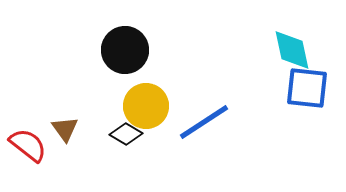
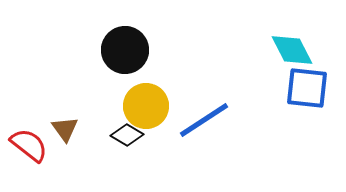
cyan diamond: rotated 15 degrees counterclockwise
blue line: moved 2 px up
black diamond: moved 1 px right, 1 px down
red semicircle: moved 1 px right
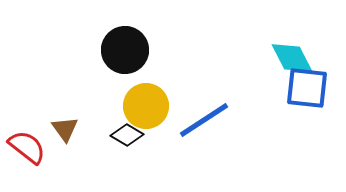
cyan diamond: moved 8 px down
red semicircle: moved 2 px left, 2 px down
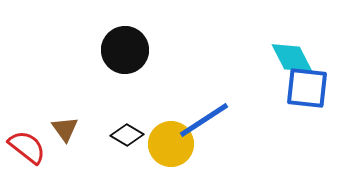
yellow circle: moved 25 px right, 38 px down
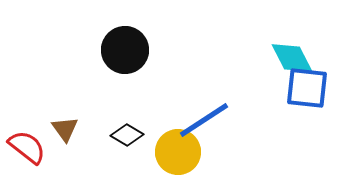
yellow circle: moved 7 px right, 8 px down
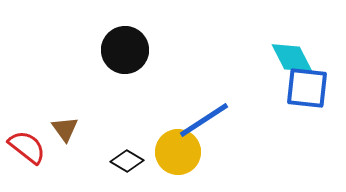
black diamond: moved 26 px down
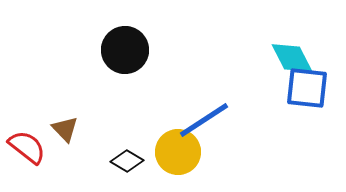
brown triangle: rotated 8 degrees counterclockwise
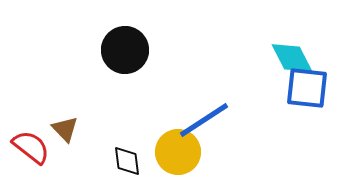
red semicircle: moved 4 px right
black diamond: rotated 52 degrees clockwise
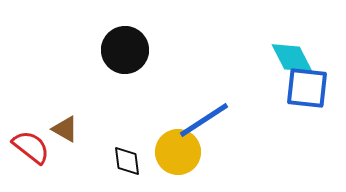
brown triangle: rotated 16 degrees counterclockwise
